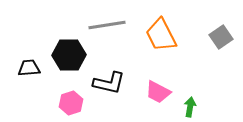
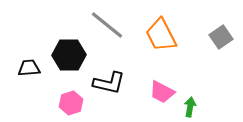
gray line: rotated 48 degrees clockwise
pink trapezoid: moved 4 px right
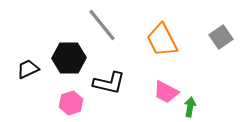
gray line: moved 5 px left; rotated 12 degrees clockwise
orange trapezoid: moved 1 px right, 5 px down
black hexagon: moved 3 px down
black trapezoid: moved 1 px left, 1 px down; rotated 20 degrees counterclockwise
pink trapezoid: moved 4 px right
